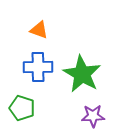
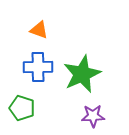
green star: rotated 18 degrees clockwise
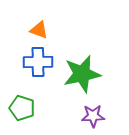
blue cross: moved 5 px up
green star: rotated 12 degrees clockwise
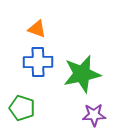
orange triangle: moved 2 px left, 1 px up
purple star: moved 1 px right, 1 px up
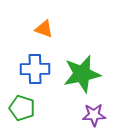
orange triangle: moved 7 px right
blue cross: moved 3 px left, 7 px down
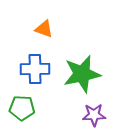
green pentagon: rotated 15 degrees counterclockwise
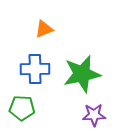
orange triangle: rotated 42 degrees counterclockwise
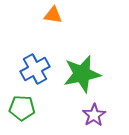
orange triangle: moved 9 px right, 14 px up; rotated 30 degrees clockwise
blue cross: rotated 28 degrees counterclockwise
purple star: rotated 30 degrees counterclockwise
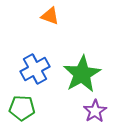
orange triangle: moved 3 px left, 1 px down; rotated 12 degrees clockwise
green star: rotated 18 degrees counterclockwise
purple star: moved 1 px right, 4 px up
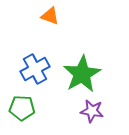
purple star: moved 3 px left; rotated 30 degrees counterclockwise
